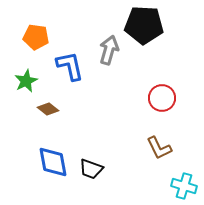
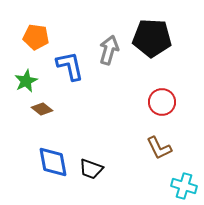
black pentagon: moved 8 px right, 13 px down
red circle: moved 4 px down
brown diamond: moved 6 px left
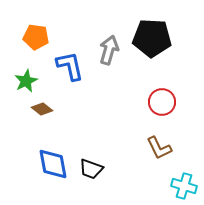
blue diamond: moved 2 px down
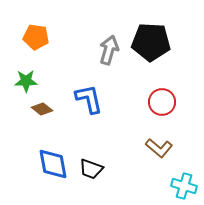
black pentagon: moved 1 px left, 4 px down
blue L-shape: moved 19 px right, 33 px down
green star: rotated 25 degrees clockwise
brown L-shape: rotated 24 degrees counterclockwise
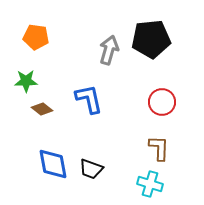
black pentagon: moved 3 px up; rotated 9 degrees counterclockwise
brown L-shape: rotated 128 degrees counterclockwise
cyan cross: moved 34 px left, 2 px up
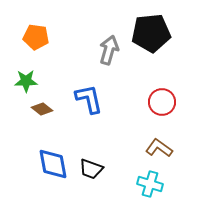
black pentagon: moved 6 px up
brown L-shape: rotated 56 degrees counterclockwise
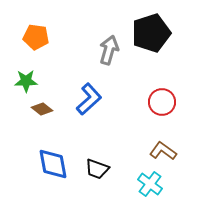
black pentagon: rotated 12 degrees counterclockwise
blue L-shape: rotated 60 degrees clockwise
brown L-shape: moved 4 px right, 3 px down
black trapezoid: moved 6 px right
cyan cross: rotated 20 degrees clockwise
